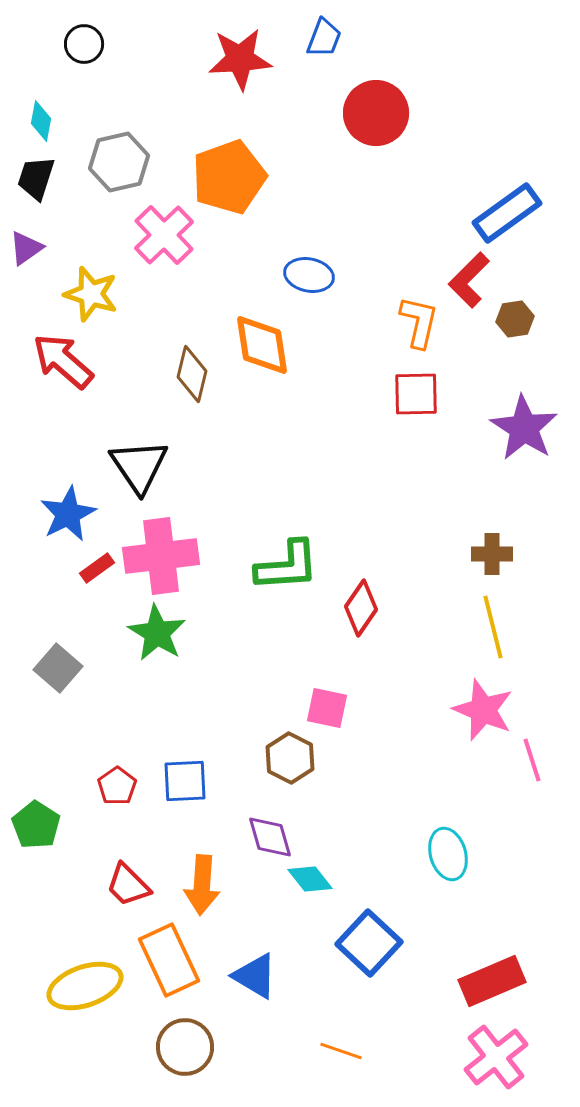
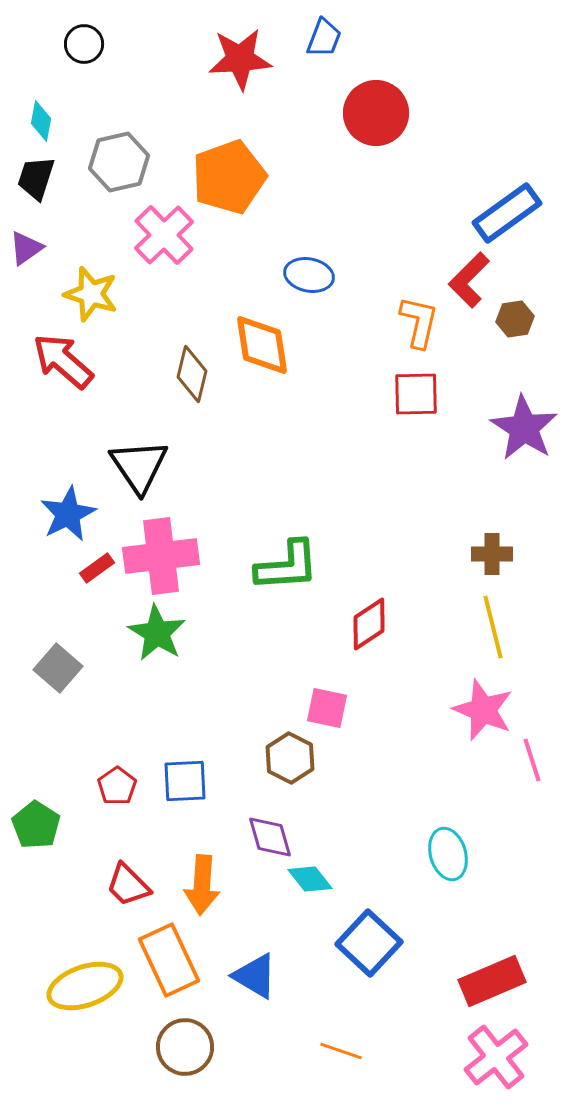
red diamond at (361, 608): moved 8 px right, 16 px down; rotated 22 degrees clockwise
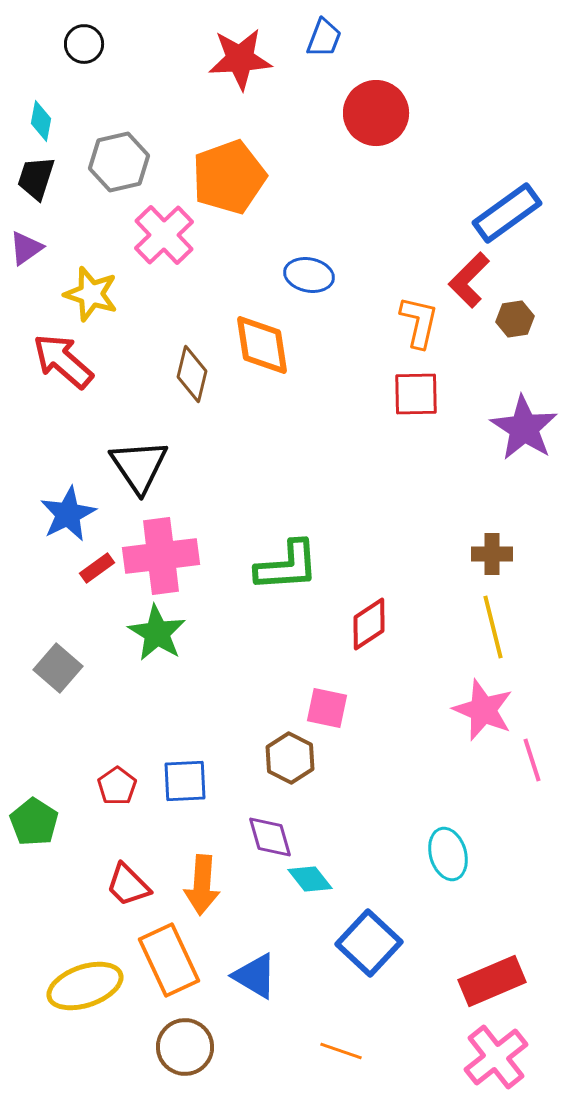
green pentagon at (36, 825): moved 2 px left, 3 px up
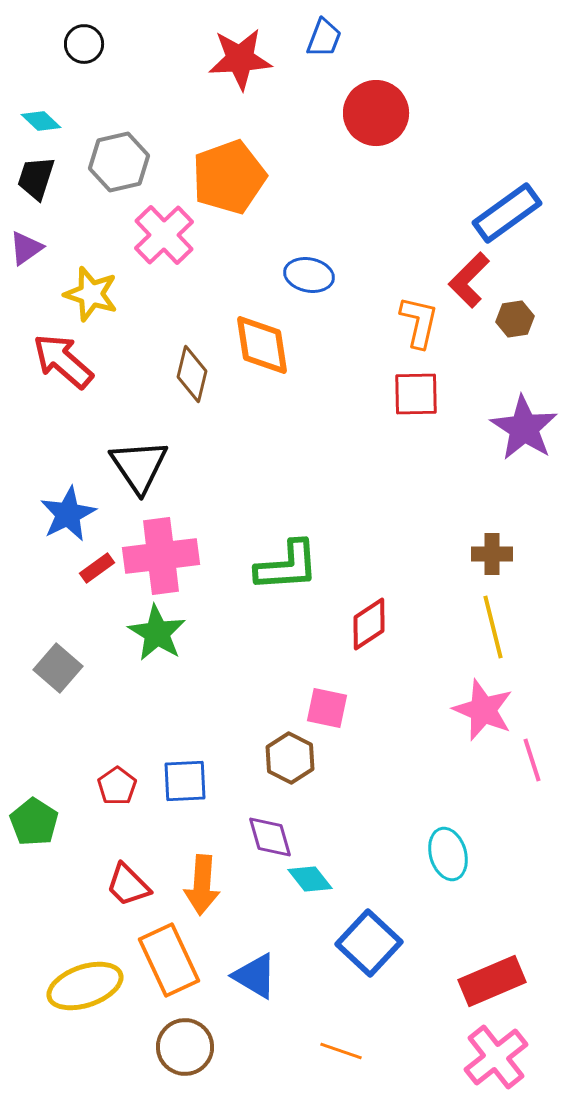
cyan diamond at (41, 121): rotated 57 degrees counterclockwise
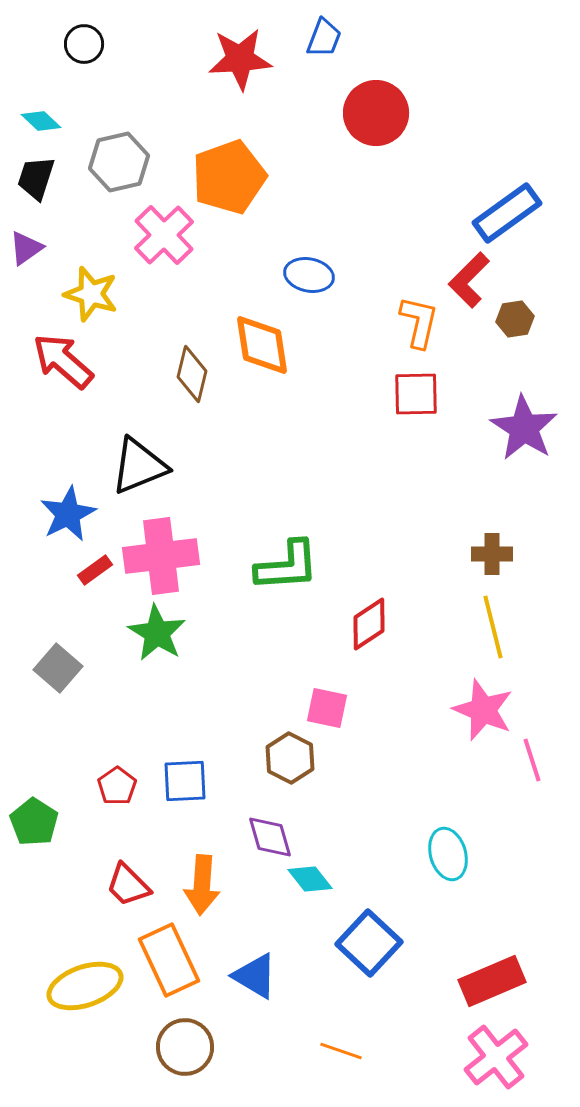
black triangle at (139, 466): rotated 42 degrees clockwise
red rectangle at (97, 568): moved 2 px left, 2 px down
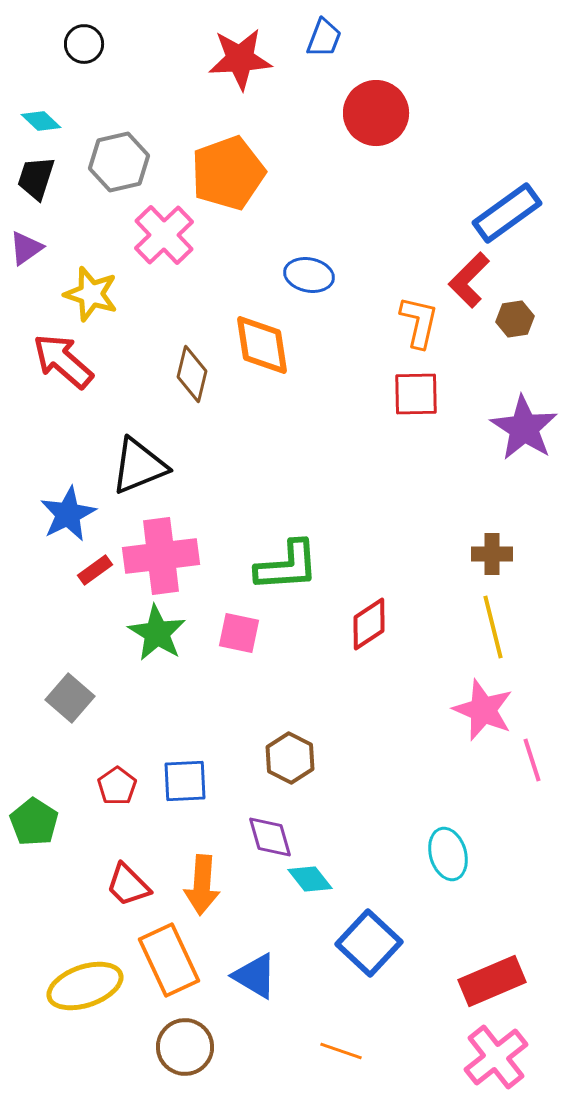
orange pentagon at (229, 177): moved 1 px left, 4 px up
gray square at (58, 668): moved 12 px right, 30 px down
pink square at (327, 708): moved 88 px left, 75 px up
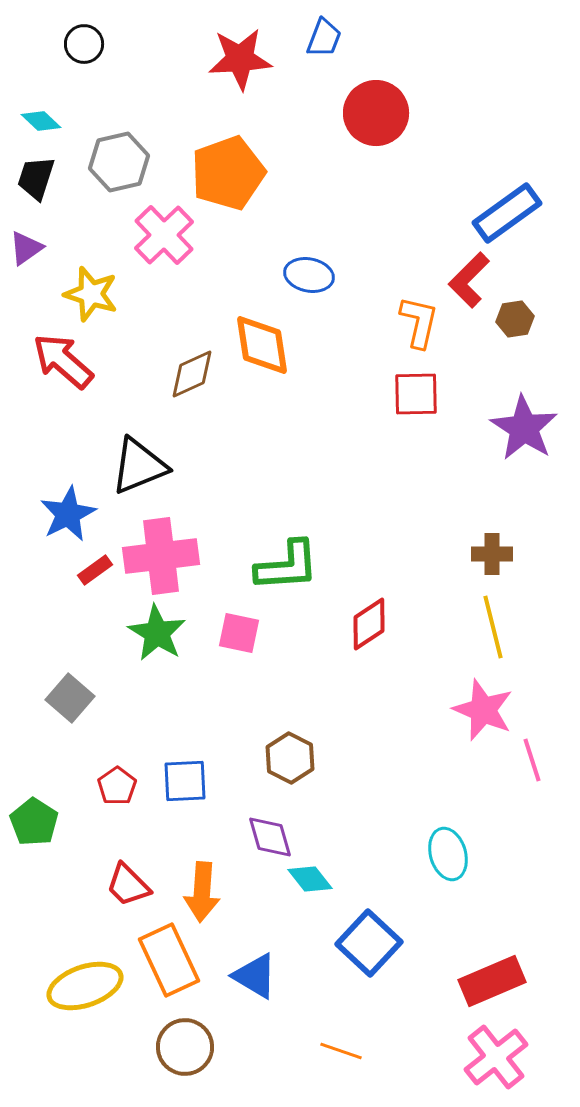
brown diamond at (192, 374): rotated 52 degrees clockwise
orange arrow at (202, 885): moved 7 px down
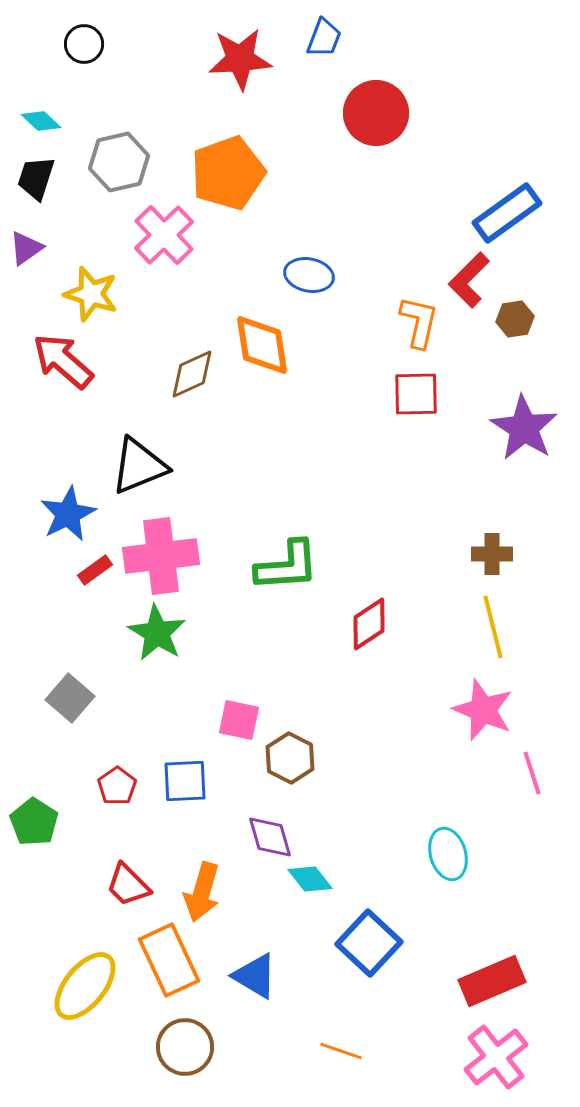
pink square at (239, 633): moved 87 px down
pink line at (532, 760): moved 13 px down
orange arrow at (202, 892): rotated 12 degrees clockwise
yellow ellipse at (85, 986): rotated 32 degrees counterclockwise
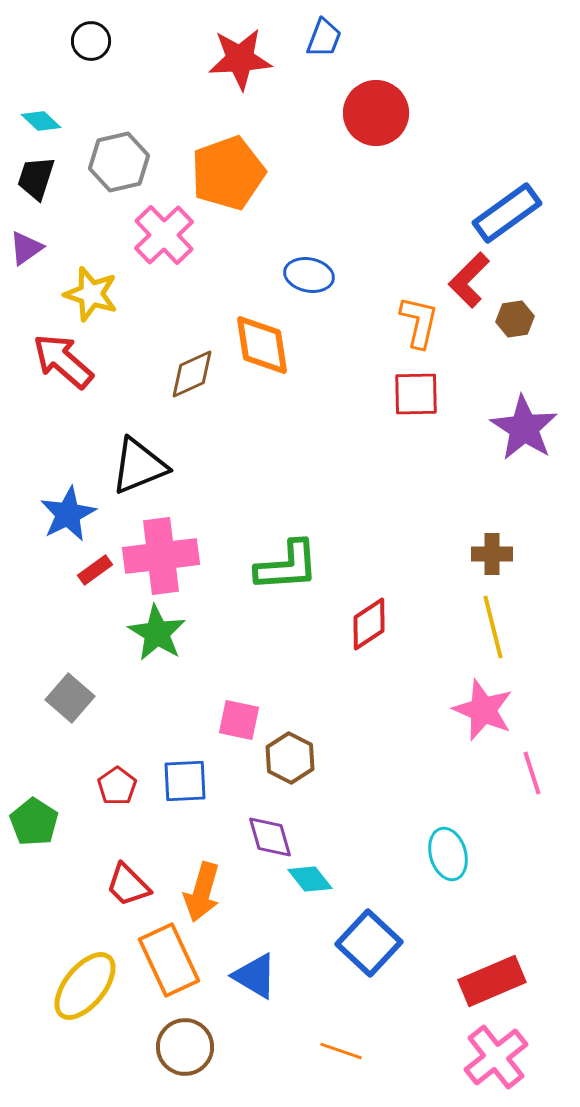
black circle at (84, 44): moved 7 px right, 3 px up
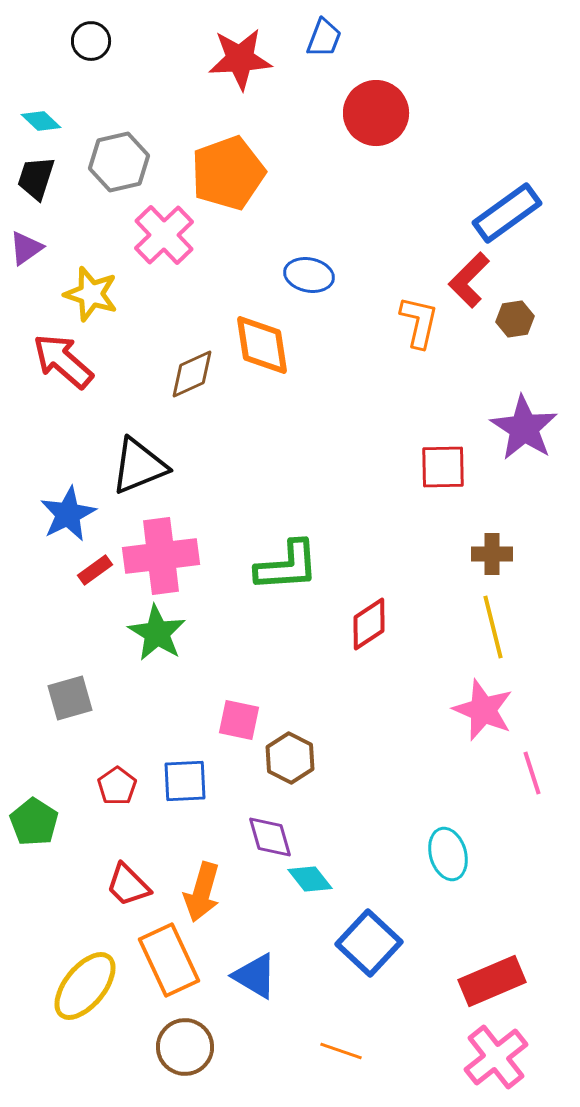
red square at (416, 394): moved 27 px right, 73 px down
gray square at (70, 698): rotated 33 degrees clockwise
